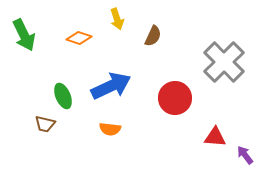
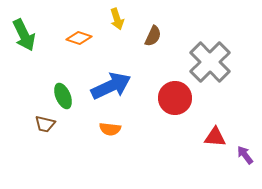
gray cross: moved 14 px left
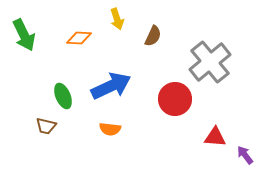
orange diamond: rotated 15 degrees counterclockwise
gray cross: rotated 6 degrees clockwise
red circle: moved 1 px down
brown trapezoid: moved 1 px right, 2 px down
